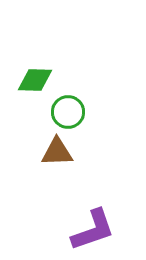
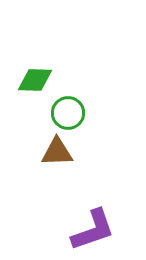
green circle: moved 1 px down
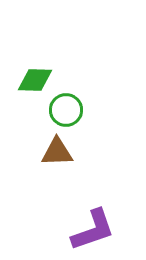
green circle: moved 2 px left, 3 px up
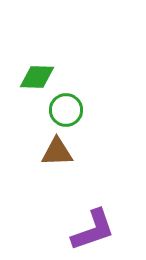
green diamond: moved 2 px right, 3 px up
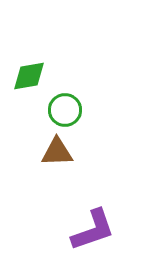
green diamond: moved 8 px left, 1 px up; rotated 12 degrees counterclockwise
green circle: moved 1 px left
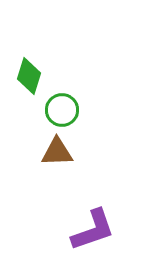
green diamond: rotated 63 degrees counterclockwise
green circle: moved 3 px left
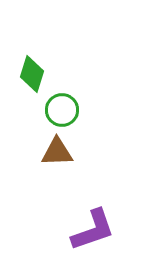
green diamond: moved 3 px right, 2 px up
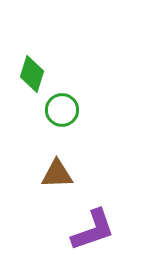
brown triangle: moved 22 px down
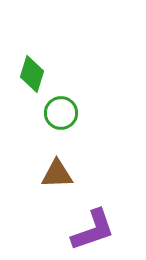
green circle: moved 1 px left, 3 px down
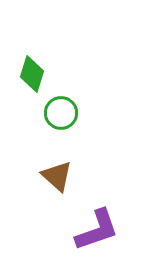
brown triangle: moved 2 px down; rotated 44 degrees clockwise
purple L-shape: moved 4 px right
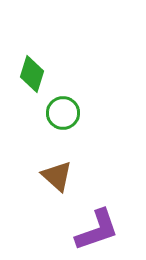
green circle: moved 2 px right
